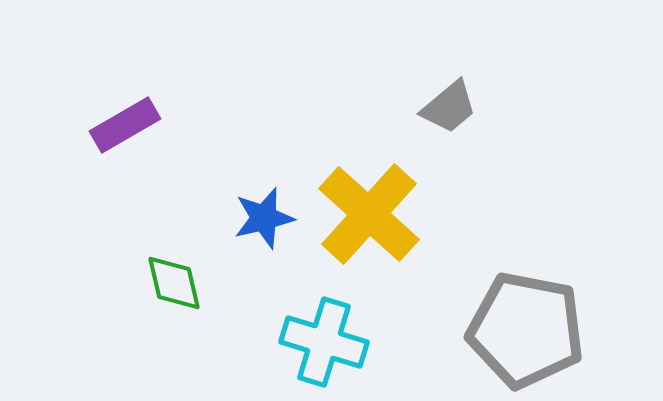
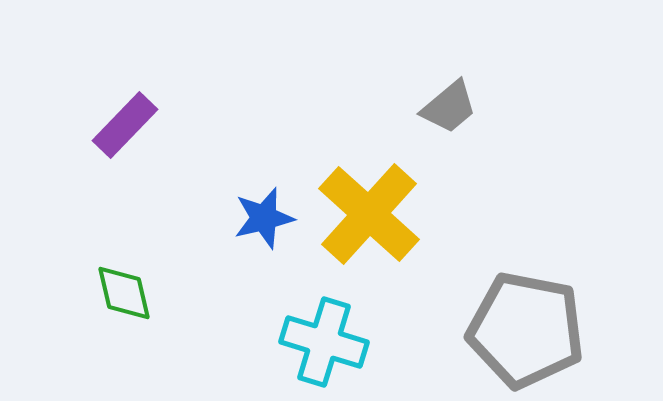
purple rectangle: rotated 16 degrees counterclockwise
green diamond: moved 50 px left, 10 px down
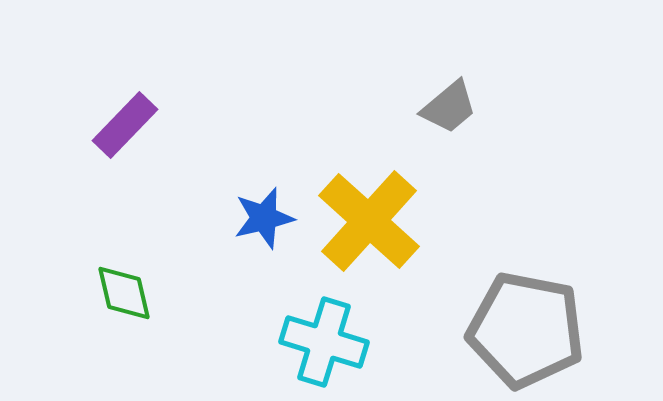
yellow cross: moved 7 px down
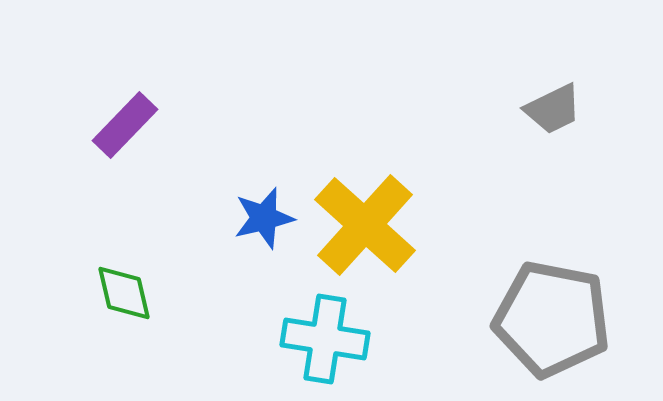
gray trapezoid: moved 104 px right, 2 px down; rotated 14 degrees clockwise
yellow cross: moved 4 px left, 4 px down
gray pentagon: moved 26 px right, 11 px up
cyan cross: moved 1 px right, 3 px up; rotated 8 degrees counterclockwise
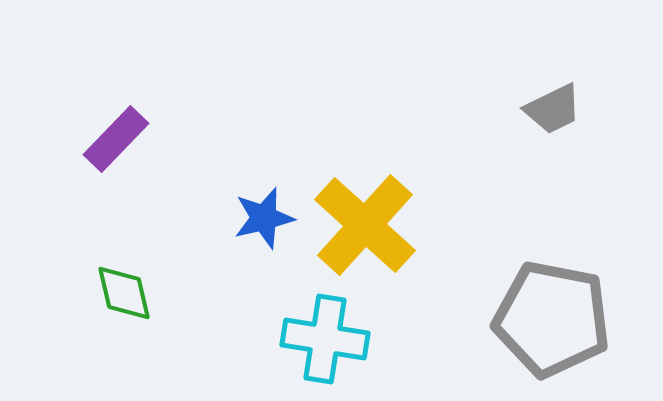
purple rectangle: moved 9 px left, 14 px down
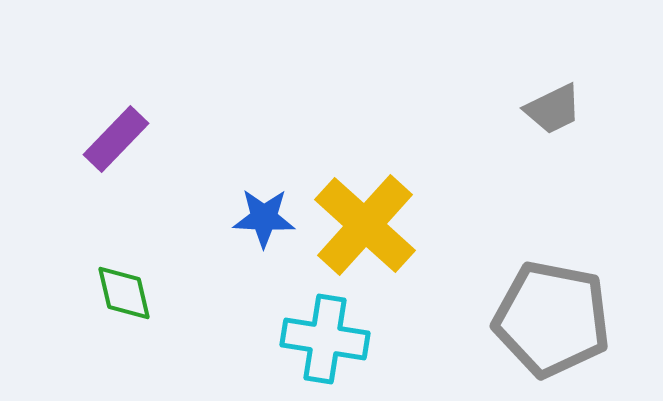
blue star: rotated 16 degrees clockwise
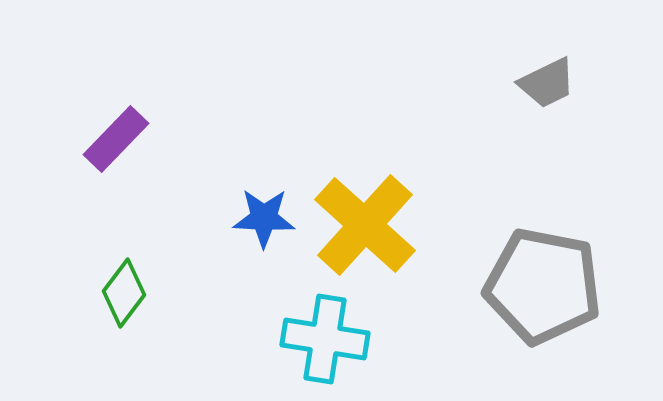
gray trapezoid: moved 6 px left, 26 px up
green diamond: rotated 50 degrees clockwise
gray pentagon: moved 9 px left, 33 px up
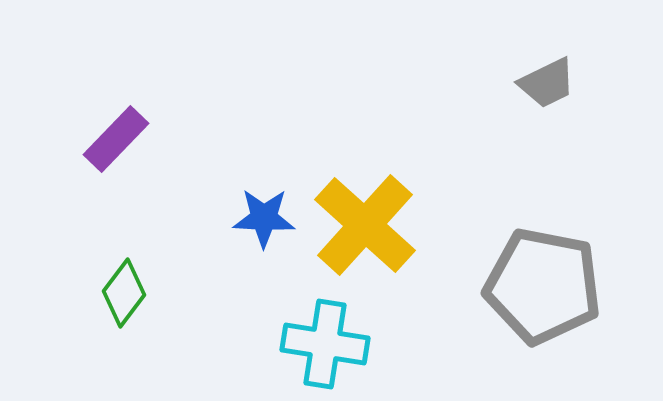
cyan cross: moved 5 px down
